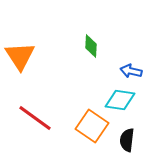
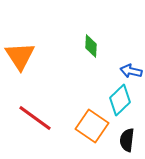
cyan diamond: rotated 52 degrees counterclockwise
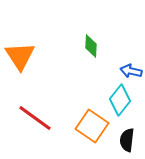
cyan diamond: rotated 8 degrees counterclockwise
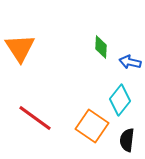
green diamond: moved 10 px right, 1 px down
orange triangle: moved 8 px up
blue arrow: moved 1 px left, 9 px up
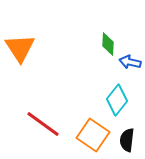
green diamond: moved 7 px right, 3 px up
cyan diamond: moved 3 px left
red line: moved 8 px right, 6 px down
orange square: moved 1 px right, 9 px down
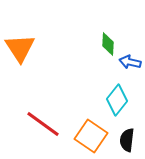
orange square: moved 2 px left, 1 px down
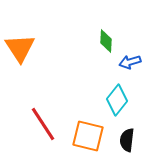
green diamond: moved 2 px left, 3 px up
blue arrow: rotated 30 degrees counterclockwise
red line: rotated 21 degrees clockwise
orange square: moved 3 px left; rotated 20 degrees counterclockwise
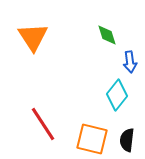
green diamond: moved 1 px right, 6 px up; rotated 20 degrees counterclockwise
orange triangle: moved 13 px right, 11 px up
blue arrow: rotated 80 degrees counterclockwise
cyan diamond: moved 5 px up
orange square: moved 4 px right, 3 px down
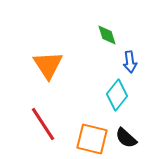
orange triangle: moved 15 px right, 28 px down
black semicircle: moved 1 px left, 2 px up; rotated 55 degrees counterclockwise
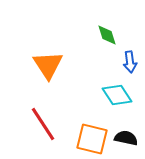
cyan diamond: rotated 72 degrees counterclockwise
black semicircle: rotated 150 degrees clockwise
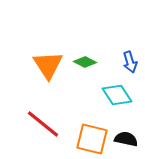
green diamond: moved 22 px left, 27 px down; rotated 45 degrees counterclockwise
blue arrow: rotated 10 degrees counterclockwise
red line: rotated 18 degrees counterclockwise
black semicircle: moved 1 px down
